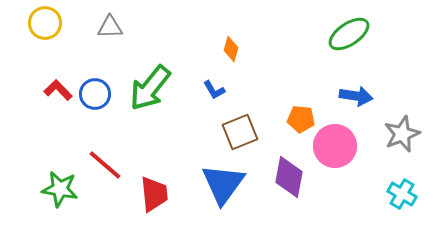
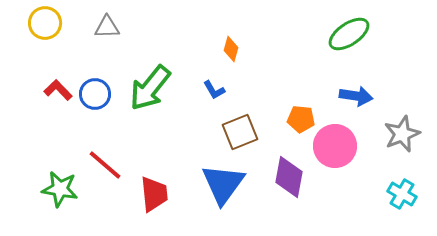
gray triangle: moved 3 px left
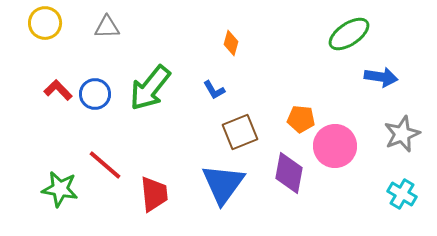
orange diamond: moved 6 px up
blue arrow: moved 25 px right, 19 px up
purple diamond: moved 4 px up
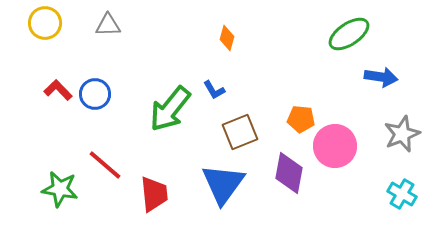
gray triangle: moved 1 px right, 2 px up
orange diamond: moved 4 px left, 5 px up
green arrow: moved 20 px right, 21 px down
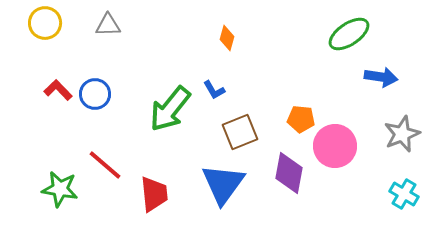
cyan cross: moved 2 px right
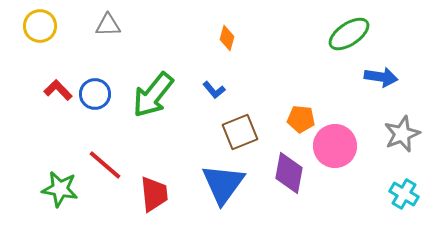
yellow circle: moved 5 px left, 3 px down
blue L-shape: rotated 10 degrees counterclockwise
green arrow: moved 17 px left, 14 px up
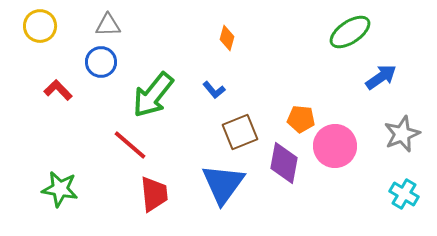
green ellipse: moved 1 px right, 2 px up
blue arrow: rotated 44 degrees counterclockwise
blue circle: moved 6 px right, 32 px up
red line: moved 25 px right, 20 px up
purple diamond: moved 5 px left, 10 px up
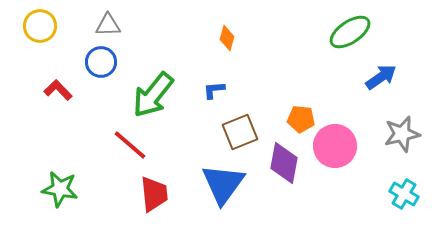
blue L-shape: rotated 125 degrees clockwise
gray star: rotated 9 degrees clockwise
